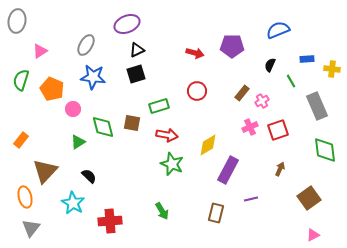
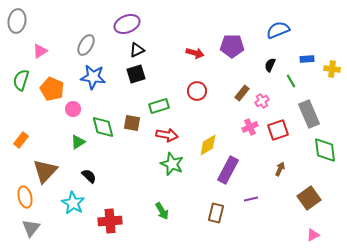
gray rectangle at (317, 106): moved 8 px left, 8 px down
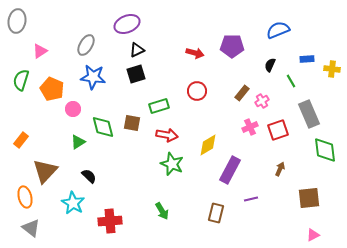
purple rectangle at (228, 170): moved 2 px right
brown square at (309, 198): rotated 30 degrees clockwise
gray triangle at (31, 228): rotated 30 degrees counterclockwise
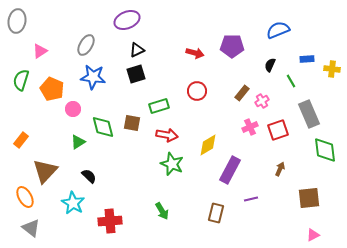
purple ellipse at (127, 24): moved 4 px up
orange ellipse at (25, 197): rotated 15 degrees counterclockwise
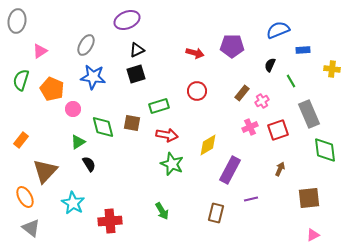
blue rectangle at (307, 59): moved 4 px left, 9 px up
black semicircle at (89, 176): moved 12 px up; rotated 14 degrees clockwise
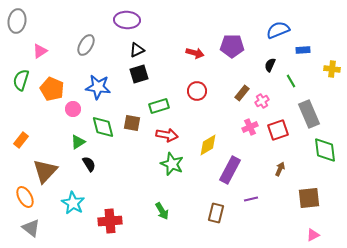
purple ellipse at (127, 20): rotated 25 degrees clockwise
black square at (136, 74): moved 3 px right
blue star at (93, 77): moved 5 px right, 10 px down
